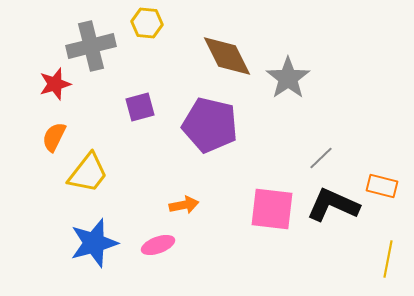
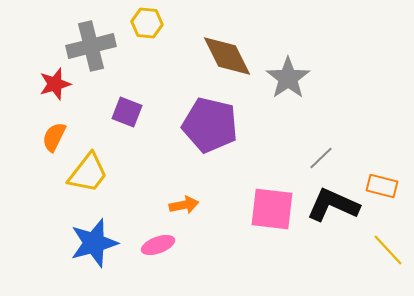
purple square: moved 13 px left, 5 px down; rotated 36 degrees clockwise
yellow line: moved 9 px up; rotated 54 degrees counterclockwise
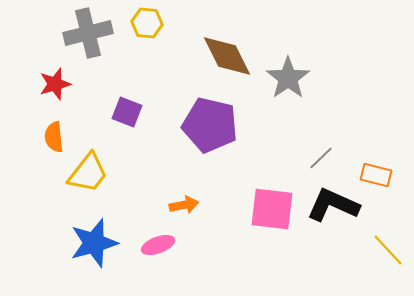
gray cross: moved 3 px left, 13 px up
orange semicircle: rotated 32 degrees counterclockwise
orange rectangle: moved 6 px left, 11 px up
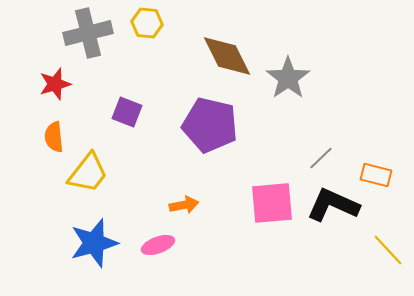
pink square: moved 6 px up; rotated 12 degrees counterclockwise
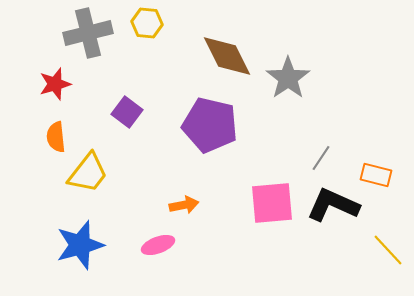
purple square: rotated 16 degrees clockwise
orange semicircle: moved 2 px right
gray line: rotated 12 degrees counterclockwise
blue star: moved 14 px left, 2 px down
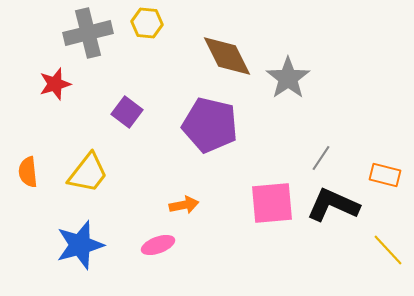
orange semicircle: moved 28 px left, 35 px down
orange rectangle: moved 9 px right
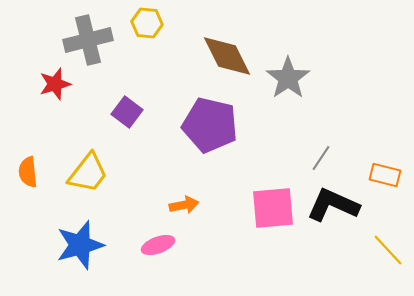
gray cross: moved 7 px down
pink square: moved 1 px right, 5 px down
